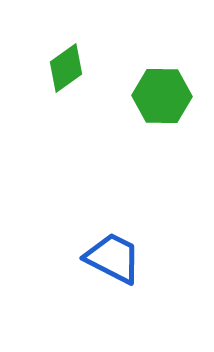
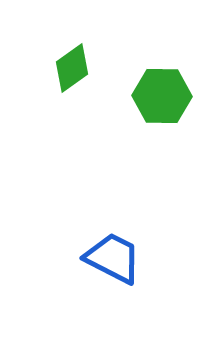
green diamond: moved 6 px right
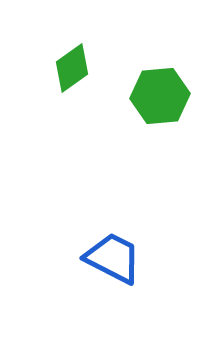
green hexagon: moved 2 px left; rotated 6 degrees counterclockwise
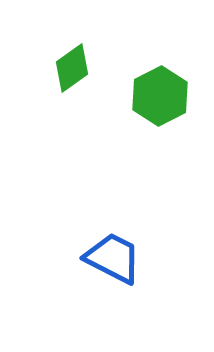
green hexagon: rotated 22 degrees counterclockwise
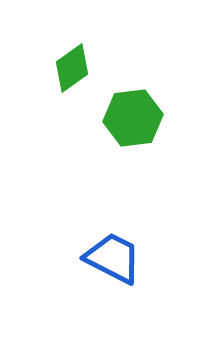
green hexagon: moved 27 px left, 22 px down; rotated 20 degrees clockwise
